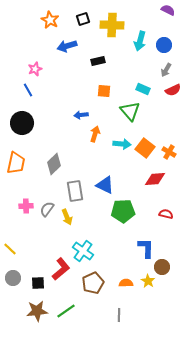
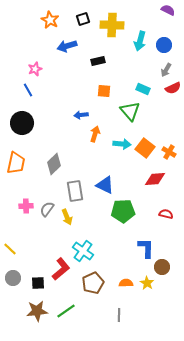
red semicircle at (173, 90): moved 2 px up
yellow star at (148, 281): moved 1 px left, 2 px down
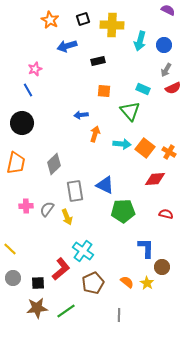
orange semicircle at (126, 283): moved 1 px right, 1 px up; rotated 40 degrees clockwise
brown star at (37, 311): moved 3 px up
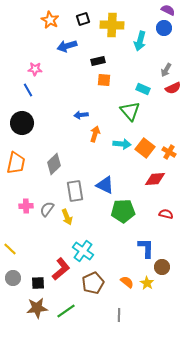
blue circle at (164, 45): moved 17 px up
pink star at (35, 69): rotated 24 degrees clockwise
orange square at (104, 91): moved 11 px up
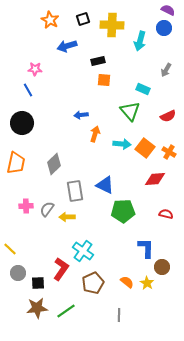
red semicircle at (173, 88): moved 5 px left, 28 px down
yellow arrow at (67, 217): rotated 112 degrees clockwise
red L-shape at (61, 269): rotated 15 degrees counterclockwise
gray circle at (13, 278): moved 5 px right, 5 px up
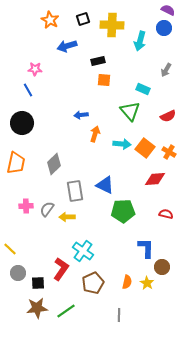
orange semicircle at (127, 282): rotated 64 degrees clockwise
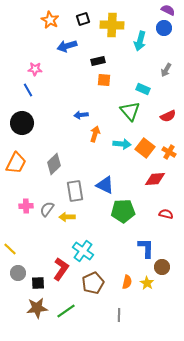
orange trapezoid at (16, 163): rotated 15 degrees clockwise
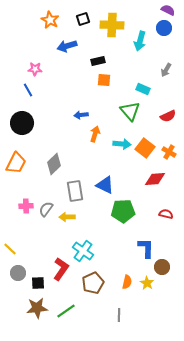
gray semicircle at (47, 209): moved 1 px left
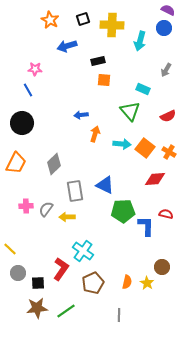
blue L-shape at (146, 248): moved 22 px up
